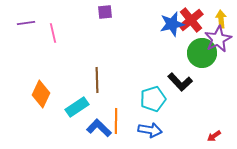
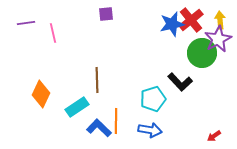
purple square: moved 1 px right, 2 px down
yellow arrow: moved 1 px left, 1 px down
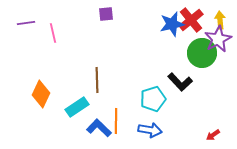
red arrow: moved 1 px left, 1 px up
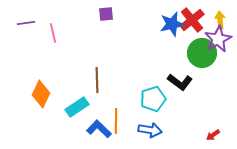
red cross: moved 1 px right
black L-shape: rotated 10 degrees counterclockwise
blue L-shape: moved 1 px down
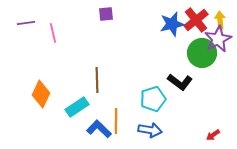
red cross: moved 4 px right
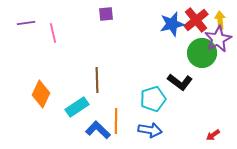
blue L-shape: moved 1 px left, 1 px down
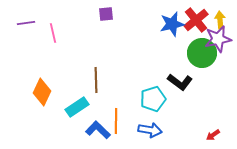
purple star: rotated 16 degrees clockwise
brown line: moved 1 px left
orange diamond: moved 1 px right, 2 px up
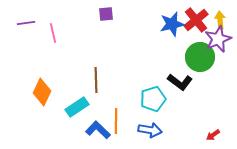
purple star: rotated 12 degrees counterclockwise
green circle: moved 2 px left, 4 px down
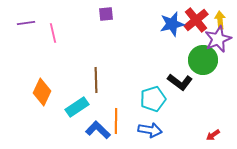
green circle: moved 3 px right, 3 px down
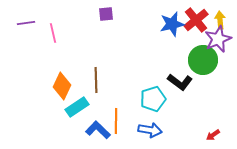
orange diamond: moved 20 px right, 6 px up
